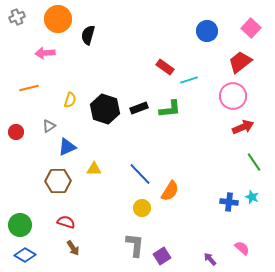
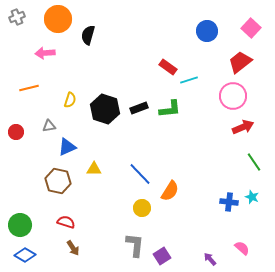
red rectangle: moved 3 px right
gray triangle: rotated 24 degrees clockwise
brown hexagon: rotated 15 degrees clockwise
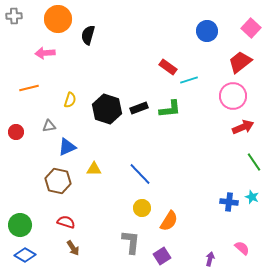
gray cross: moved 3 px left, 1 px up; rotated 21 degrees clockwise
black hexagon: moved 2 px right
orange semicircle: moved 1 px left, 30 px down
gray L-shape: moved 4 px left, 3 px up
purple arrow: rotated 56 degrees clockwise
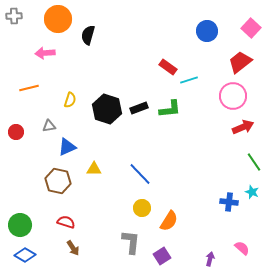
cyan star: moved 5 px up
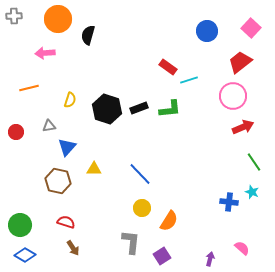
blue triangle: rotated 24 degrees counterclockwise
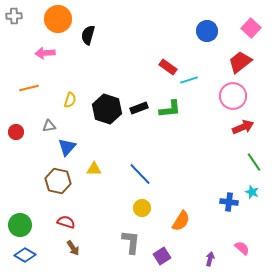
orange semicircle: moved 12 px right
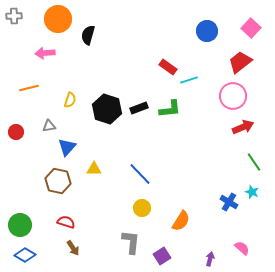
blue cross: rotated 24 degrees clockwise
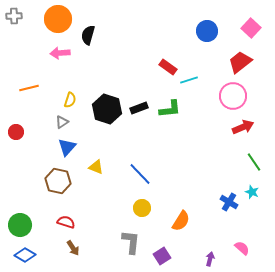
pink arrow: moved 15 px right
gray triangle: moved 13 px right, 4 px up; rotated 24 degrees counterclockwise
yellow triangle: moved 2 px right, 2 px up; rotated 21 degrees clockwise
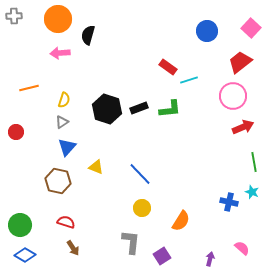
yellow semicircle: moved 6 px left
green line: rotated 24 degrees clockwise
blue cross: rotated 18 degrees counterclockwise
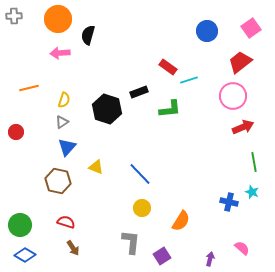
pink square: rotated 12 degrees clockwise
black rectangle: moved 16 px up
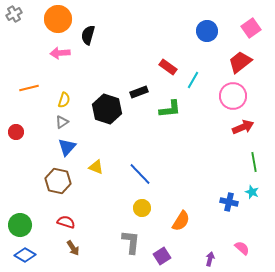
gray cross: moved 2 px up; rotated 28 degrees counterclockwise
cyan line: moved 4 px right; rotated 42 degrees counterclockwise
